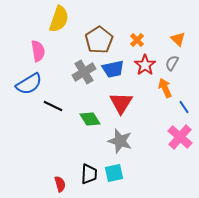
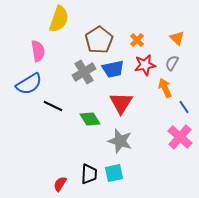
orange triangle: moved 1 px left, 1 px up
red star: rotated 25 degrees clockwise
red semicircle: rotated 133 degrees counterclockwise
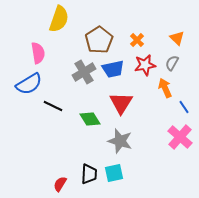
pink semicircle: moved 2 px down
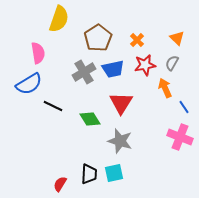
brown pentagon: moved 1 px left, 2 px up
pink cross: rotated 20 degrees counterclockwise
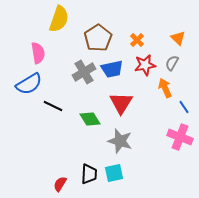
orange triangle: moved 1 px right
blue trapezoid: moved 1 px left
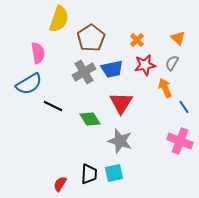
brown pentagon: moved 7 px left
pink cross: moved 4 px down
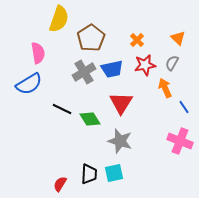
black line: moved 9 px right, 3 px down
